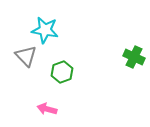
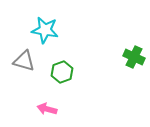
gray triangle: moved 2 px left, 5 px down; rotated 30 degrees counterclockwise
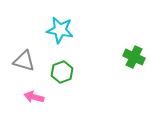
cyan star: moved 15 px right
pink arrow: moved 13 px left, 12 px up
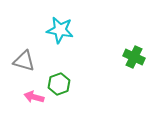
green hexagon: moved 3 px left, 12 px down
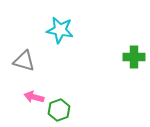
green cross: rotated 25 degrees counterclockwise
green hexagon: moved 26 px down
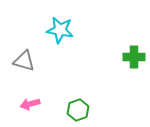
pink arrow: moved 4 px left, 7 px down; rotated 30 degrees counterclockwise
green hexagon: moved 19 px right
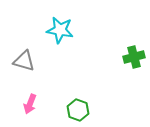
green cross: rotated 15 degrees counterclockwise
pink arrow: rotated 54 degrees counterclockwise
green hexagon: rotated 20 degrees counterclockwise
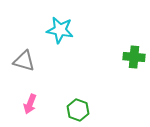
green cross: rotated 20 degrees clockwise
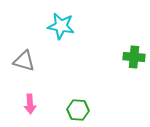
cyan star: moved 1 px right, 4 px up
pink arrow: rotated 24 degrees counterclockwise
green hexagon: rotated 15 degrees counterclockwise
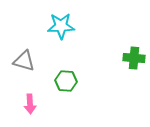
cyan star: rotated 12 degrees counterclockwise
green cross: moved 1 px down
green hexagon: moved 12 px left, 29 px up
